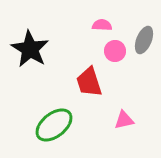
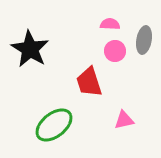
pink semicircle: moved 8 px right, 1 px up
gray ellipse: rotated 12 degrees counterclockwise
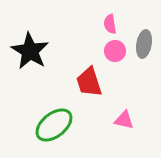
pink semicircle: rotated 102 degrees counterclockwise
gray ellipse: moved 4 px down
black star: moved 2 px down
pink triangle: rotated 25 degrees clockwise
